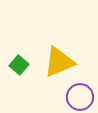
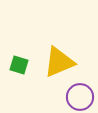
green square: rotated 24 degrees counterclockwise
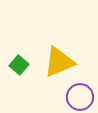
green square: rotated 24 degrees clockwise
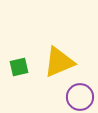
green square: moved 2 px down; rotated 36 degrees clockwise
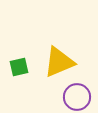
purple circle: moved 3 px left
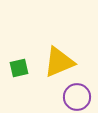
green square: moved 1 px down
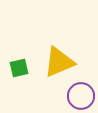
purple circle: moved 4 px right, 1 px up
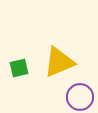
purple circle: moved 1 px left, 1 px down
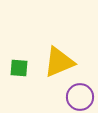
green square: rotated 18 degrees clockwise
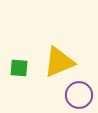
purple circle: moved 1 px left, 2 px up
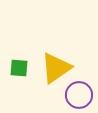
yellow triangle: moved 3 px left, 6 px down; rotated 12 degrees counterclockwise
